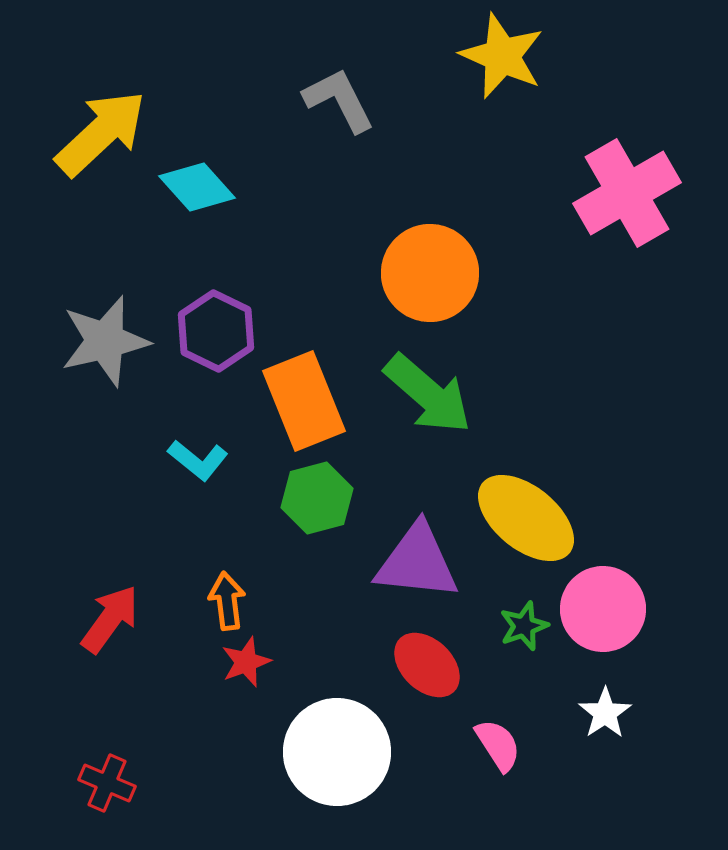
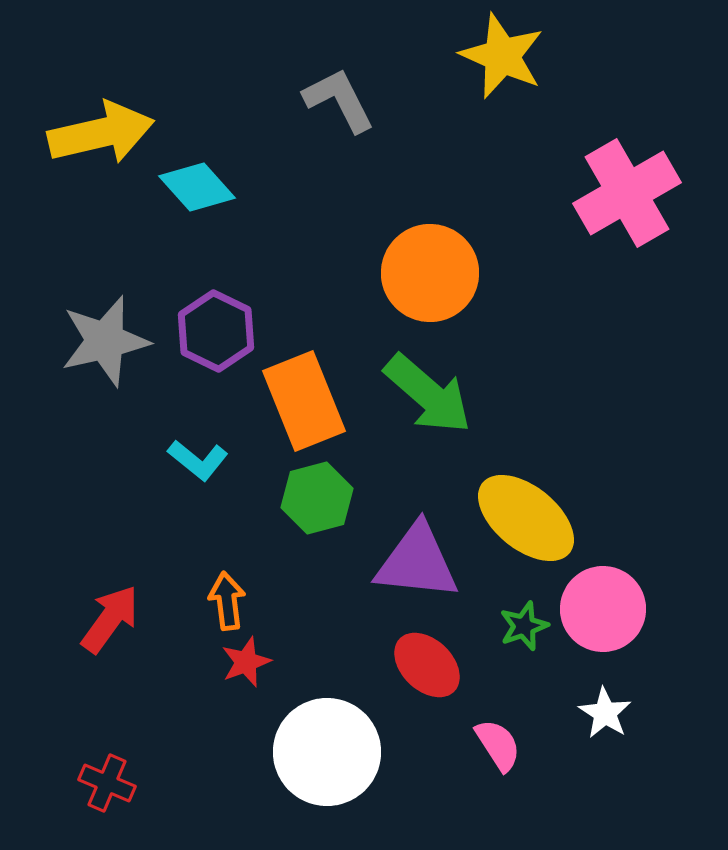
yellow arrow: rotated 30 degrees clockwise
white star: rotated 6 degrees counterclockwise
white circle: moved 10 px left
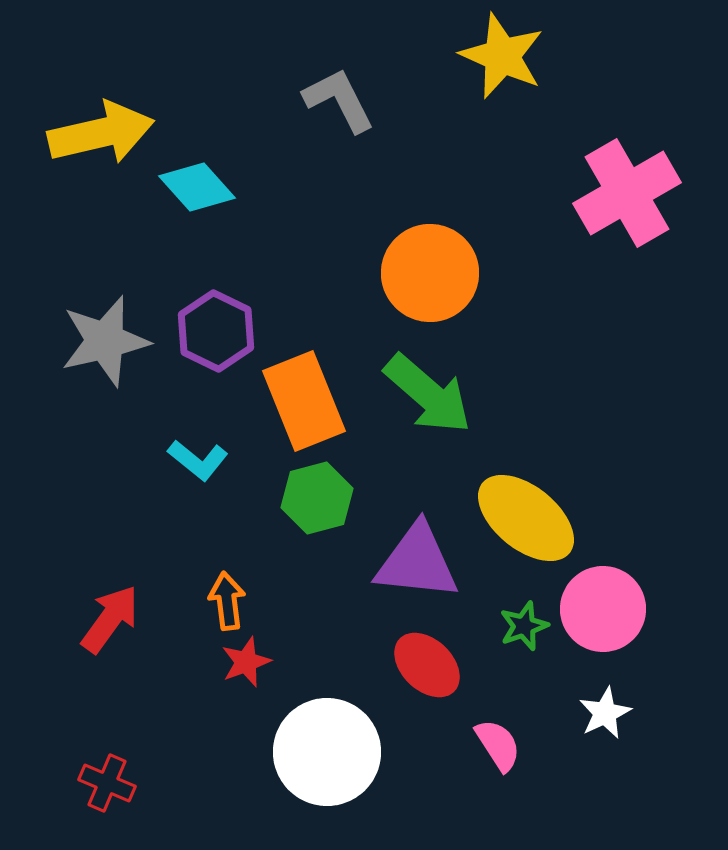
white star: rotated 14 degrees clockwise
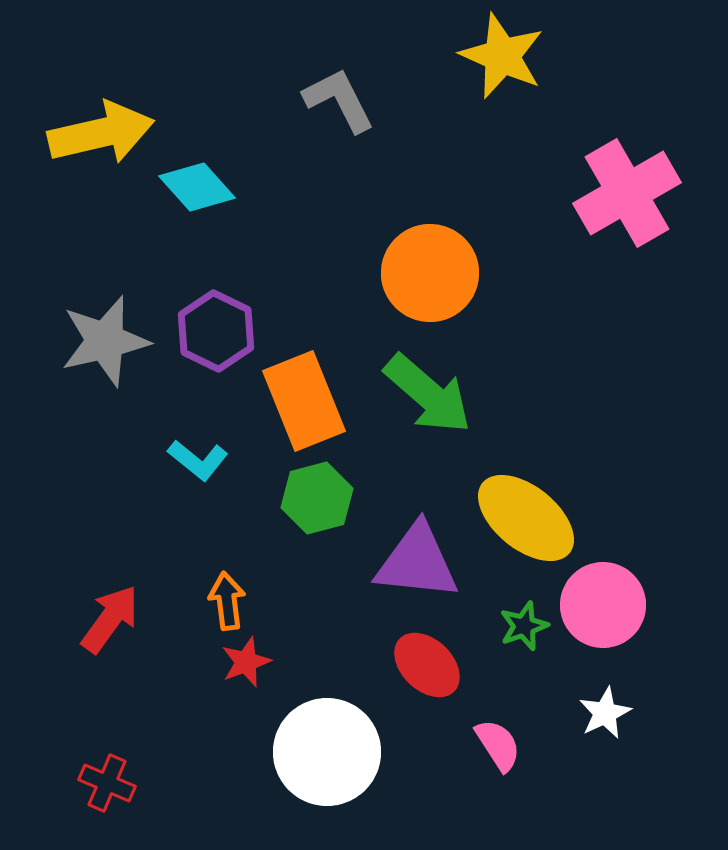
pink circle: moved 4 px up
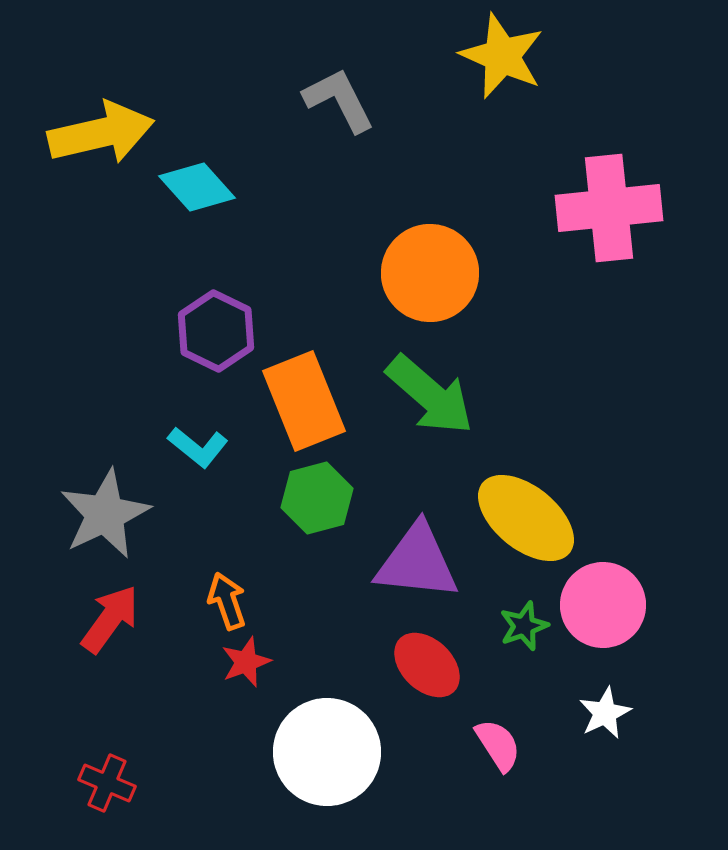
pink cross: moved 18 px left, 15 px down; rotated 24 degrees clockwise
gray star: moved 173 px down; rotated 12 degrees counterclockwise
green arrow: moved 2 px right, 1 px down
cyan L-shape: moved 13 px up
orange arrow: rotated 12 degrees counterclockwise
